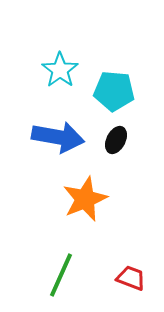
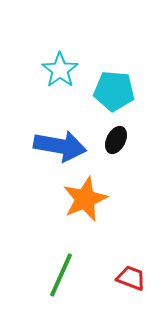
blue arrow: moved 2 px right, 9 px down
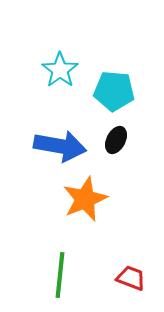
green line: moved 1 px left; rotated 18 degrees counterclockwise
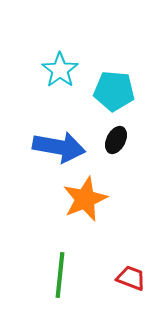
blue arrow: moved 1 px left, 1 px down
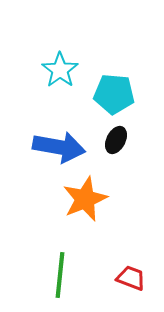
cyan pentagon: moved 3 px down
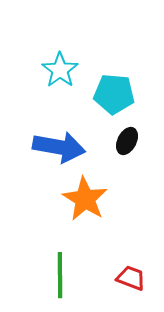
black ellipse: moved 11 px right, 1 px down
orange star: rotated 18 degrees counterclockwise
green line: rotated 6 degrees counterclockwise
